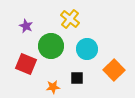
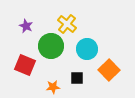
yellow cross: moved 3 px left, 5 px down
red square: moved 1 px left, 1 px down
orange square: moved 5 px left
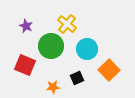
black square: rotated 24 degrees counterclockwise
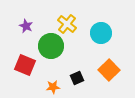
cyan circle: moved 14 px right, 16 px up
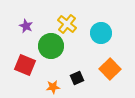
orange square: moved 1 px right, 1 px up
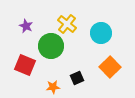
orange square: moved 2 px up
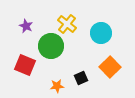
black square: moved 4 px right
orange star: moved 4 px right, 1 px up
